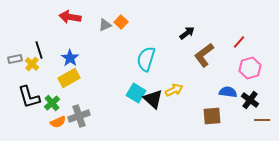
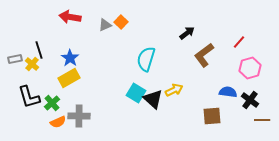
gray cross: rotated 20 degrees clockwise
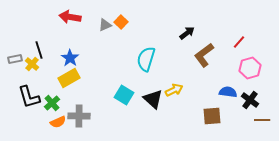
cyan square: moved 12 px left, 2 px down
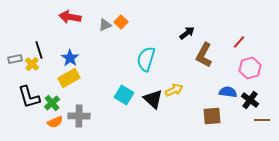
brown L-shape: rotated 25 degrees counterclockwise
orange semicircle: moved 3 px left
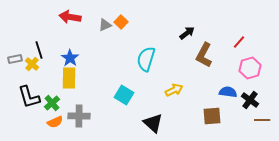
yellow rectangle: rotated 60 degrees counterclockwise
black triangle: moved 24 px down
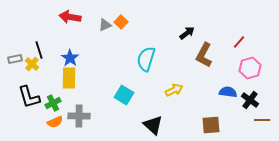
green cross: moved 1 px right; rotated 14 degrees clockwise
brown square: moved 1 px left, 9 px down
black triangle: moved 2 px down
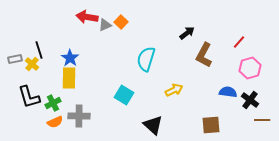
red arrow: moved 17 px right
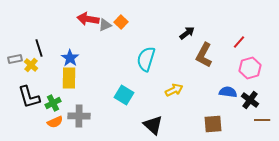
red arrow: moved 1 px right, 2 px down
black line: moved 2 px up
yellow cross: moved 1 px left, 1 px down
brown square: moved 2 px right, 1 px up
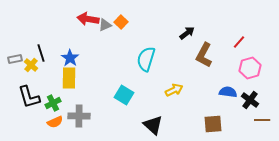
black line: moved 2 px right, 5 px down
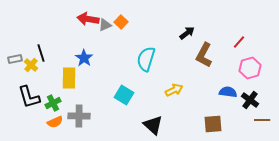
blue star: moved 14 px right
